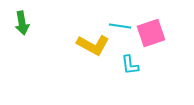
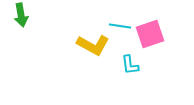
green arrow: moved 1 px left, 8 px up
pink square: moved 1 px left, 1 px down
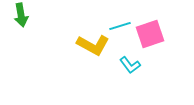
cyan line: rotated 25 degrees counterclockwise
cyan L-shape: rotated 30 degrees counterclockwise
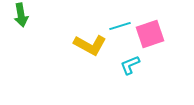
yellow L-shape: moved 3 px left
cyan L-shape: rotated 105 degrees clockwise
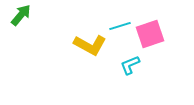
green arrow: rotated 130 degrees counterclockwise
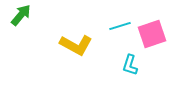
pink square: moved 2 px right
yellow L-shape: moved 14 px left
cyan L-shape: rotated 50 degrees counterclockwise
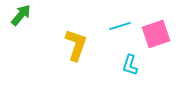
pink square: moved 4 px right
yellow L-shape: rotated 100 degrees counterclockwise
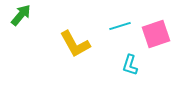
yellow L-shape: moved 1 px left, 1 px up; rotated 132 degrees clockwise
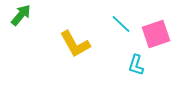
cyan line: moved 1 px right, 2 px up; rotated 60 degrees clockwise
cyan L-shape: moved 6 px right
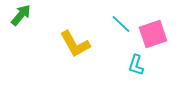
pink square: moved 3 px left
